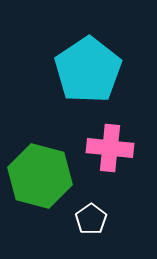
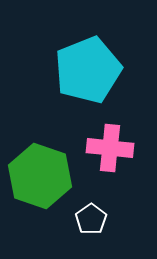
cyan pentagon: rotated 12 degrees clockwise
green hexagon: rotated 4 degrees clockwise
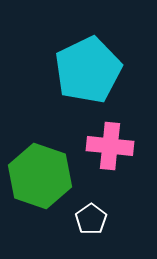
cyan pentagon: rotated 4 degrees counterclockwise
pink cross: moved 2 px up
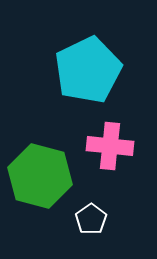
green hexagon: rotated 4 degrees counterclockwise
